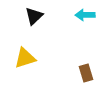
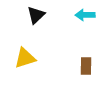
black triangle: moved 2 px right, 1 px up
brown rectangle: moved 7 px up; rotated 18 degrees clockwise
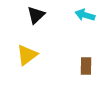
cyan arrow: rotated 18 degrees clockwise
yellow triangle: moved 2 px right, 3 px up; rotated 20 degrees counterclockwise
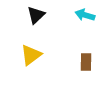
yellow triangle: moved 4 px right
brown rectangle: moved 4 px up
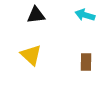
black triangle: rotated 36 degrees clockwise
yellow triangle: rotated 40 degrees counterclockwise
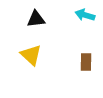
black triangle: moved 4 px down
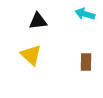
cyan arrow: moved 1 px up
black triangle: moved 2 px right, 2 px down
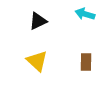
black triangle: rotated 18 degrees counterclockwise
yellow triangle: moved 6 px right, 6 px down
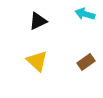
brown rectangle: rotated 54 degrees clockwise
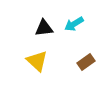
cyan arrow: moved 11 px left, 10 px down; rotated 48 degrees counterclockwise
black triangle: moved 6 px right, 7 px down; rotated 18 degrees clockwise
